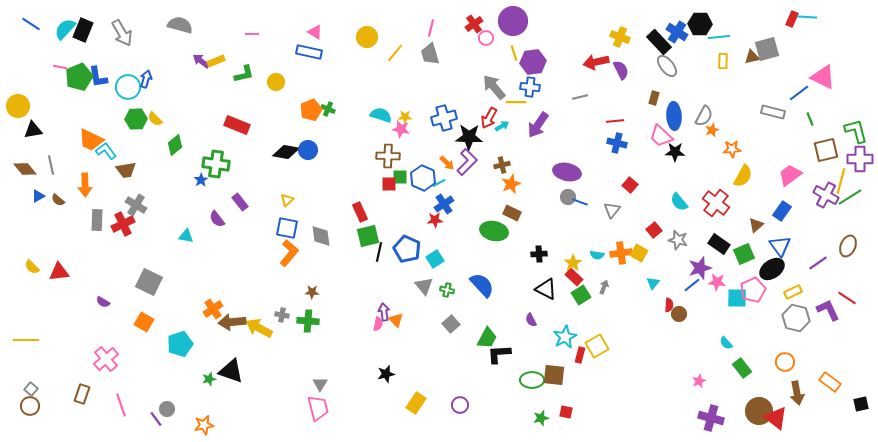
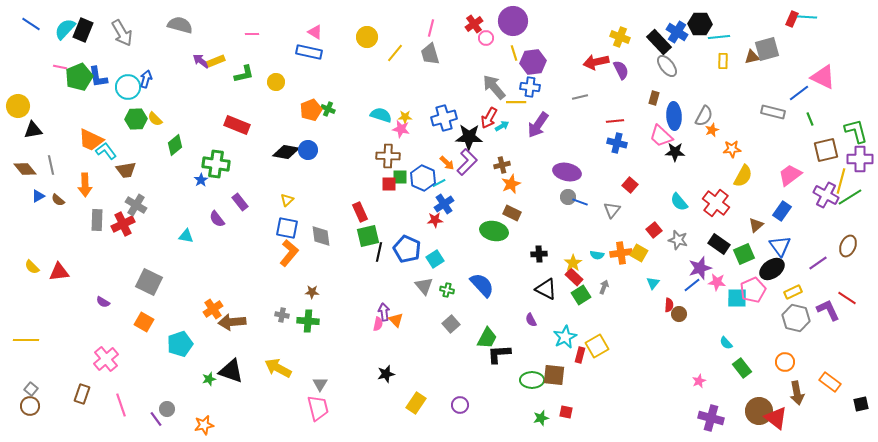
yellow arrow at (259, 328): moved 19 px right, 40 px down
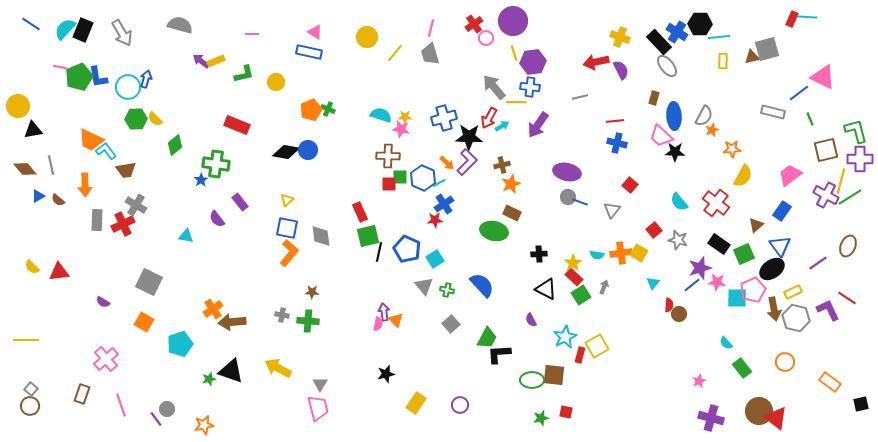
brown arrow at (797, 393): moved 23 px left, 84 px up
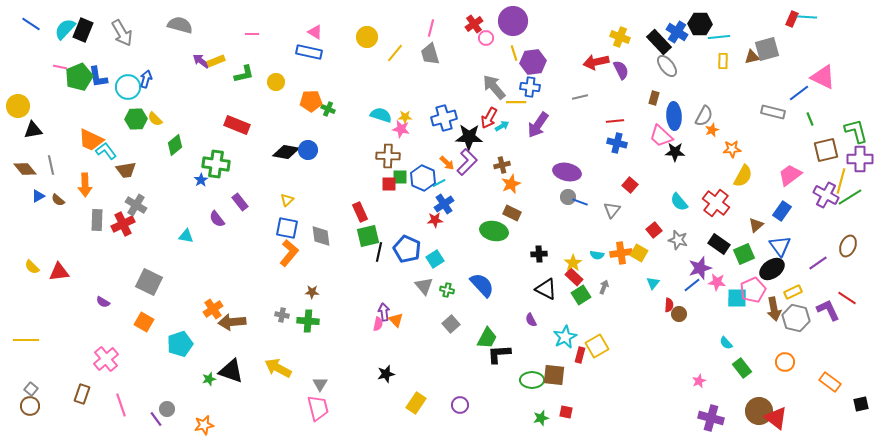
orange pentagon at (311, 110): moved 9 px up; rotated 20 degrees clockwise
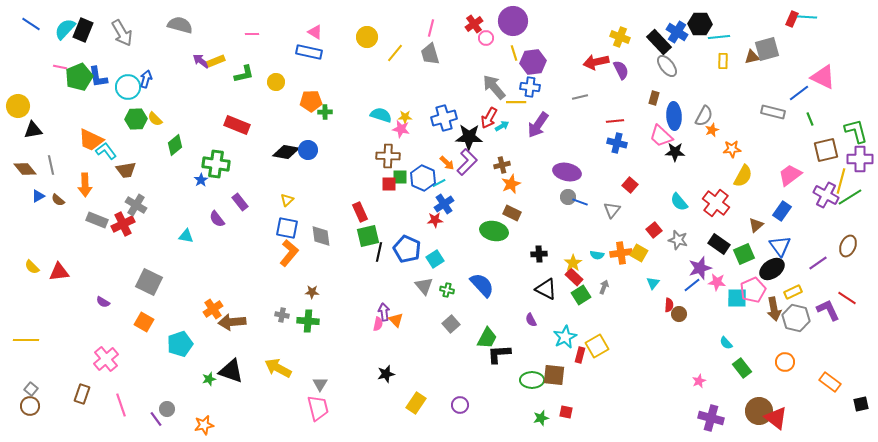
green cross at (328, 109): moved 3 px left, 3 px down; rotated 24 degrees counterclockwise
gray rectangle at (97, 220): rotated 70 degrees counterclockwise
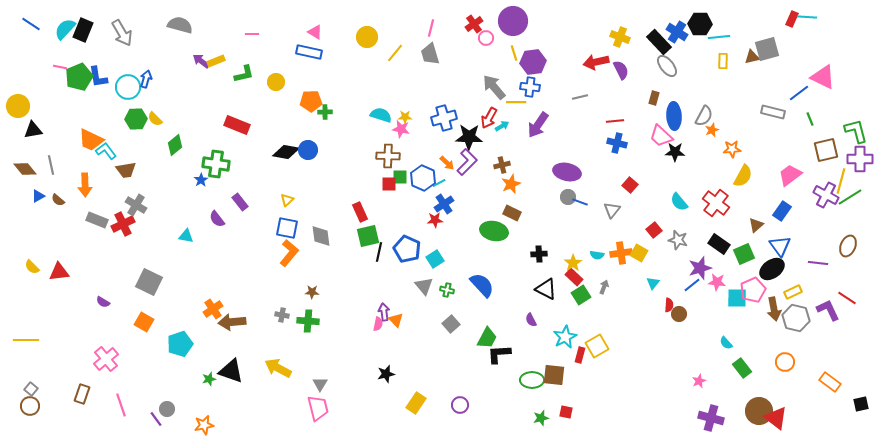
purple line at (818, 263): rotated 42 degrees clockwise
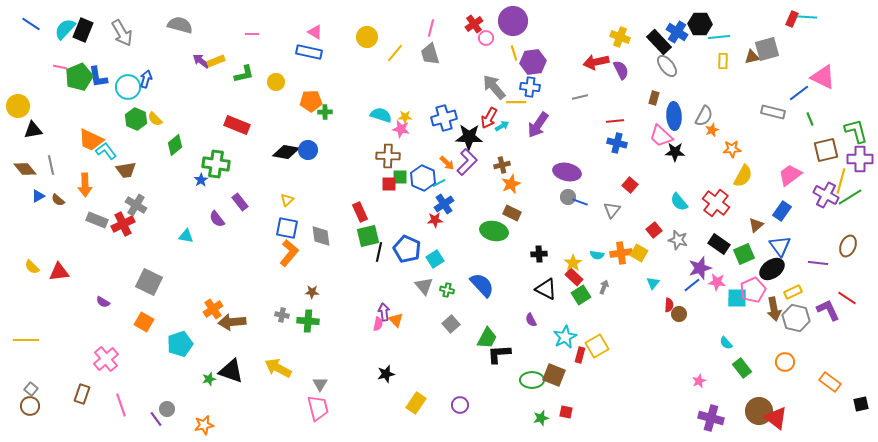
green hexagon at (136, 119): rotated 25 degrees clockwise
brown square at (554, 375): rotated 15 degrees clockwise
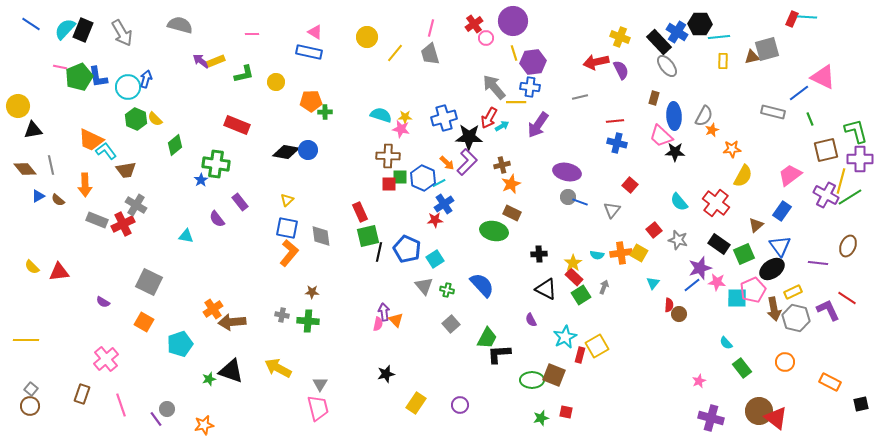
orange rectangle at (830, 382): rotated 10 degrees counterclockwise
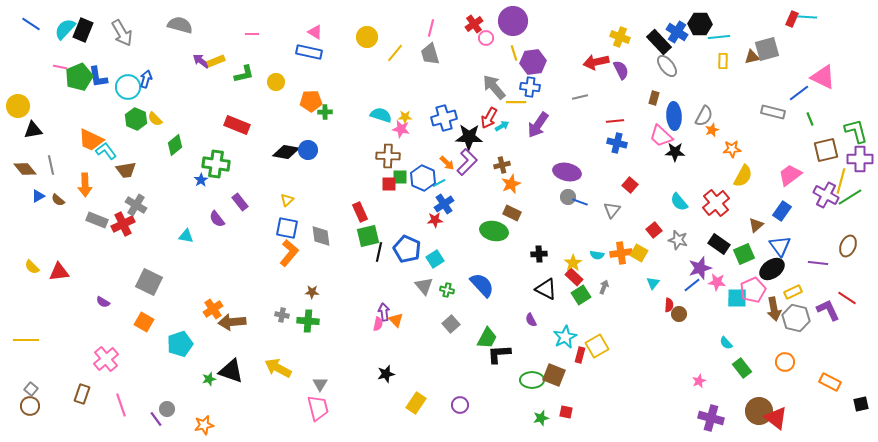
red cross at (716, 203): rotated 12 degrees clockwise
